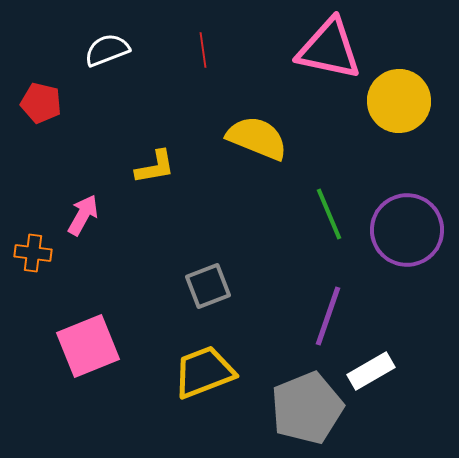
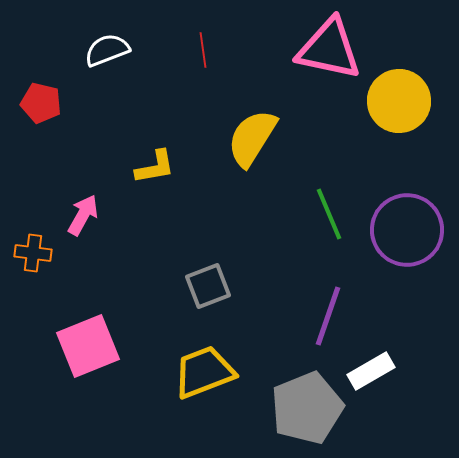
yellow semicircle: moved 5 px left; rotated 80 degrees counterclockwise
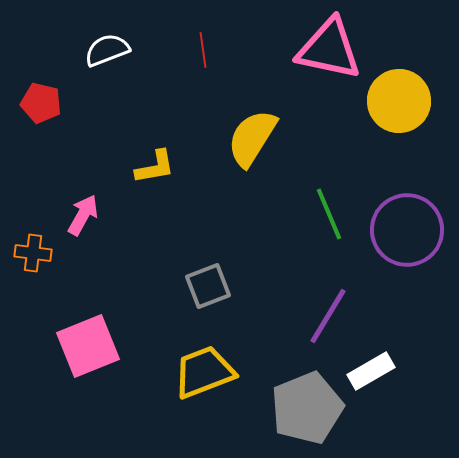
purple line: rotated 12 degrees clockwise
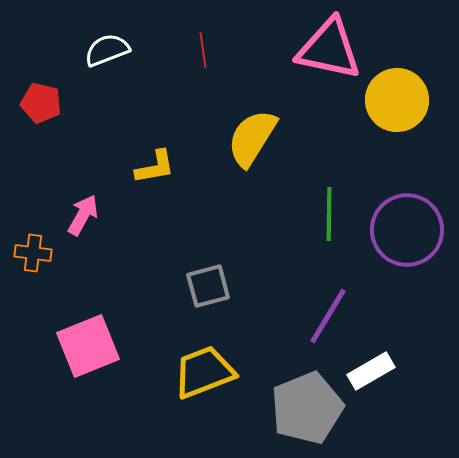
yellow circle: moved 2 px left, 1 px up
green line: rotated 24 degrees clockwise
gray square: rotated 6 degrees clockwise
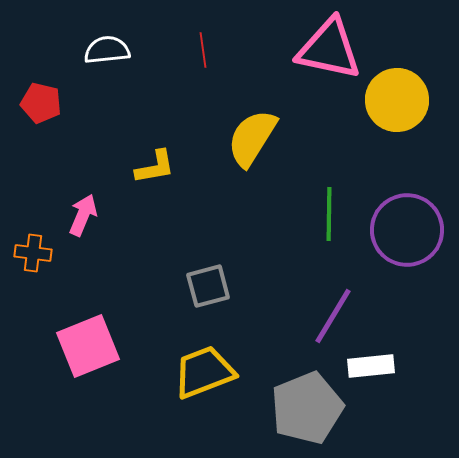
white semicircle: rotated 15 degrees clockwise
pink arrow: rotated 6 degrees counterclockwise
purple line: moved 5 px right
white rectangle: moved 5 px up; rotated 24 degrees clockwise
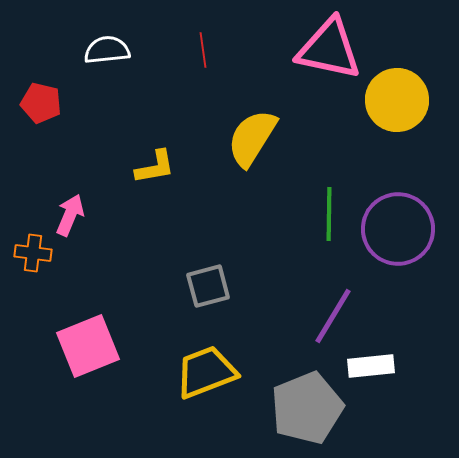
pink arrow: moved 13 px left
purple circle: moved 9 px left, 1 px up
yellow trapezoid: moved 2 px right
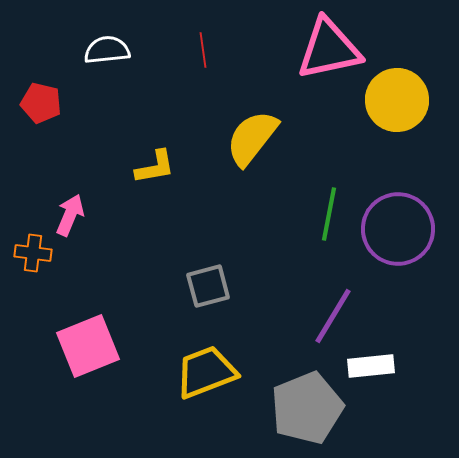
pink triangle: rotated 24 degrees counterclockwise
yellow semicircle: rotated 6 degrees clockwise
green line: rotated 10 degrees clockwise
